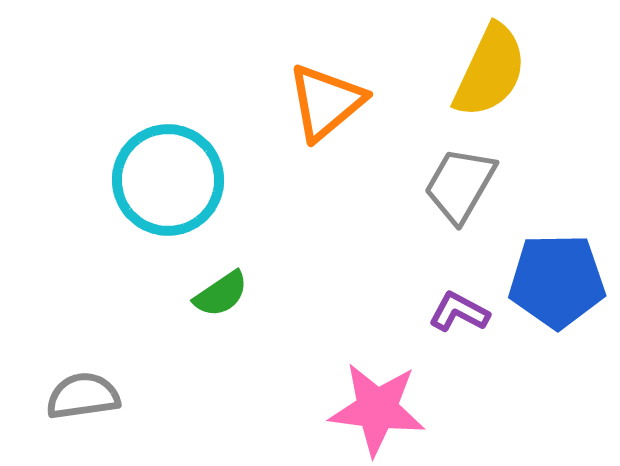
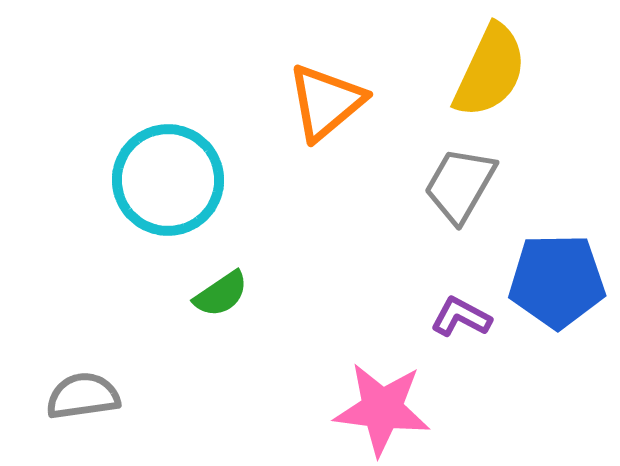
purple L-shape: moved 2 px right, 5 px down
pink star: moved 5 px right
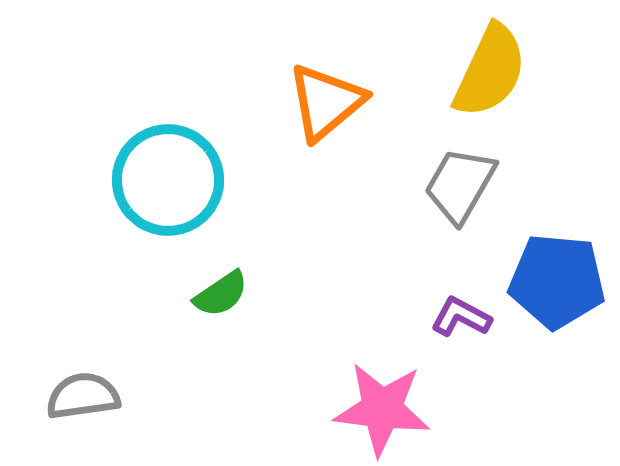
blue pentagon: rotated 6 degrees clockwise
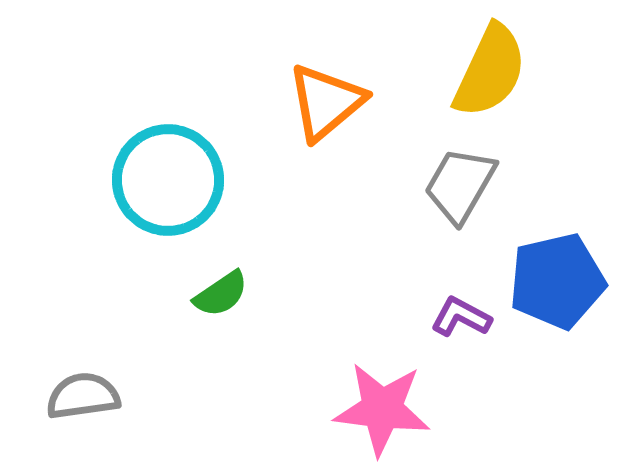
blue pentagon: rotated 18 degrees counterclockwise
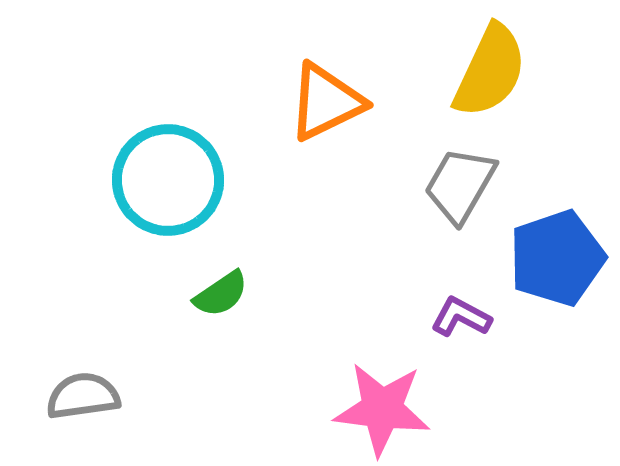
orange triangle: rotated 14 degrees clockwise
blue pentagon: moved 23 px up; rotated 6 degrees counterclockwise
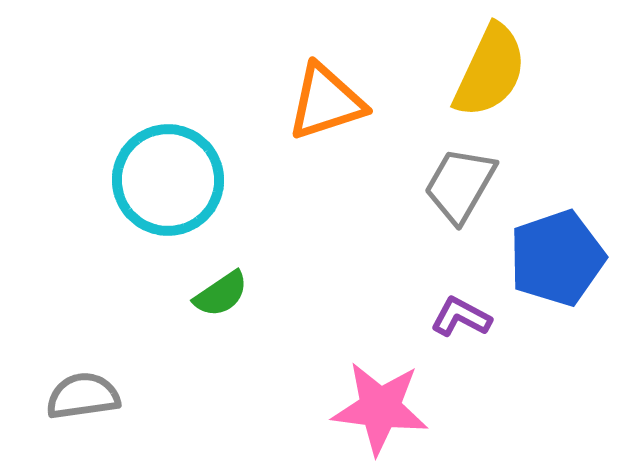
orange triangle: rotated 8 degrees clockwise
pink star: moved 2 px left, 1 px up
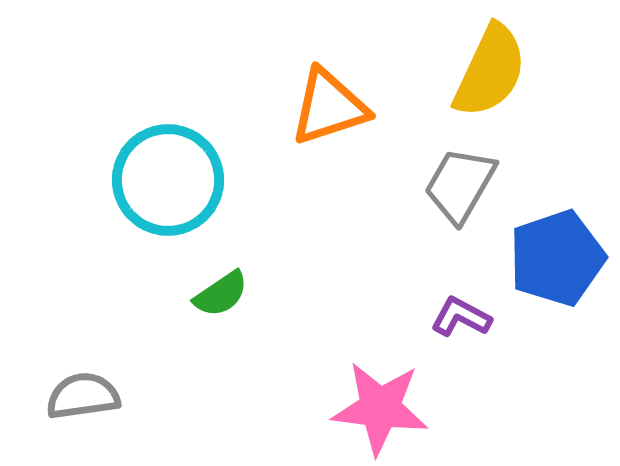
orange triangle: moved 3 px right, 5 px down
